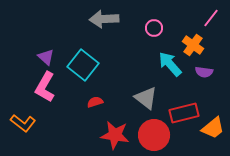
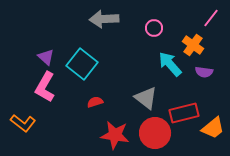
cyan square: moved 1 px left, 1 px up
red circle: moved 1 px right, 2 px up
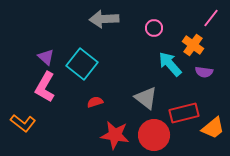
red circle: moved 1 px left, 2 px down
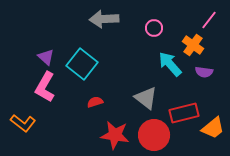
pink line: moved 2 px left, 2 px down
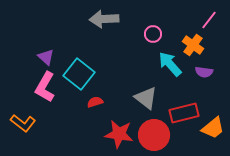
pink circle: moved 1 px left, 6 px down
cyan square: moved 3 px left, 10 px down
red star: moved 4 px right, 1 px up
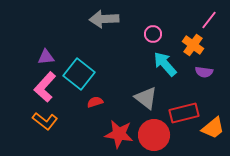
purple triangle: rotated 48 degrees counterclockwise
cyan arrow: moved 5 px left
pink L-shape: rotated 12 degrees clockwise
orange L-shape: moved 22 px right, 2 px up
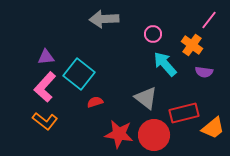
orange cross: moved 1 px left
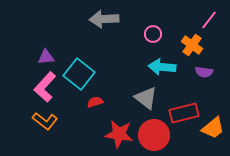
cyan arrow: moved 3 px left, 3 px down; rotated 44 degrees counterclockwise
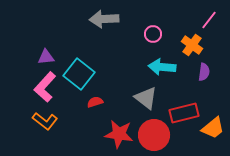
purple semicircle: rotated 90 degrees counterclockwise
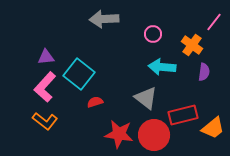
pink line: moved 5 px right, 2 px down
red rectangle: moved 1 px left, 2 px down
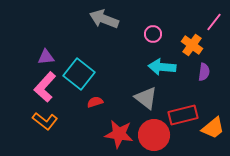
gray arrow: rotated 24 degrees clockwise
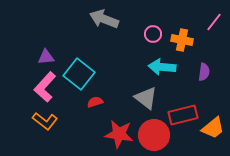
orange cross: moved 10 px left, 5 px up; rotated 25 degrees counterclockwise
